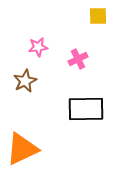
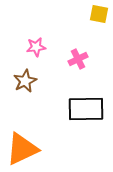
yellow square: moved 1 px right, 2 px up; rotated 12 degrees clockwise
pink star: moved 2 px left
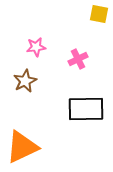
orange triangle: moved 2 px up
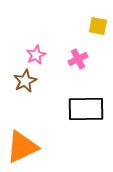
yellow square: moved 1 px left, 12 px down
pink star: moved 8 px down; rotated 18 degrees counterclockwise
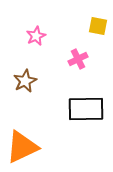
pink star: moved 19 px up
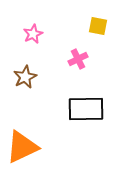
pink star: moved 3 px left, 2 px up
brown star: moved 4 px up
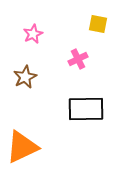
yellow square: moved 2 px up
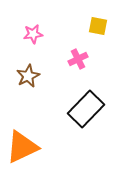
yellow square: moved 2 px down
pink star: rotated 18 degrees clockwise
brown star: moved 3 px right, 1 px up
black rectangle: rotated 45 degrees counterclockwise
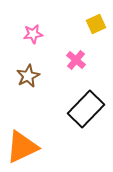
yellow square: moved 2 px left, 2 px up; rotated 36 degrees counterclockwise
pink cross: moved 2 px left, 1 px down; rotated 24 degrees counterclockwise
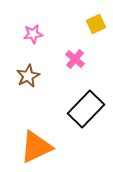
pink cross: moved 1 px left, 1 px up
orange triangle: moved 14 px right
